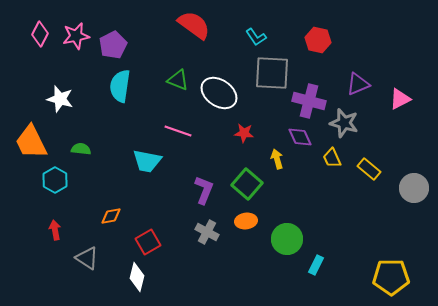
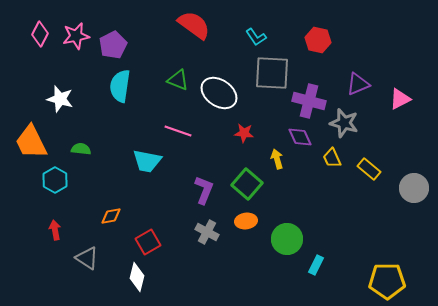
yellow pentagon: moved 4 px left, 4 px down
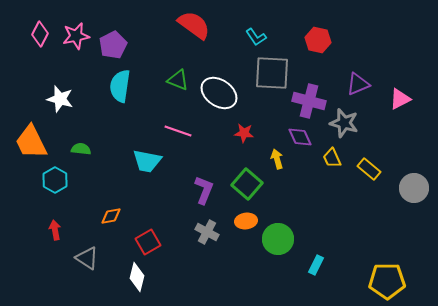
green circle: moved 9 px left
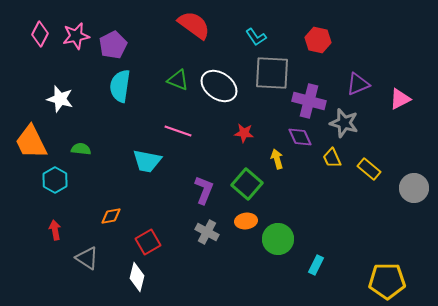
white ellipse: moved 7 px up
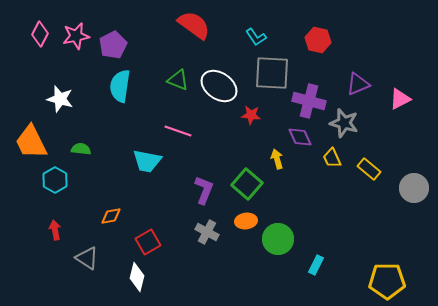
red star: moved 7 px right, 18 px up
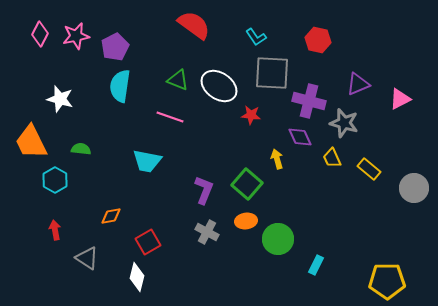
purple pentagon: moved 2 px right, 2 px down
pink line: moved 8 px left, 14 px up
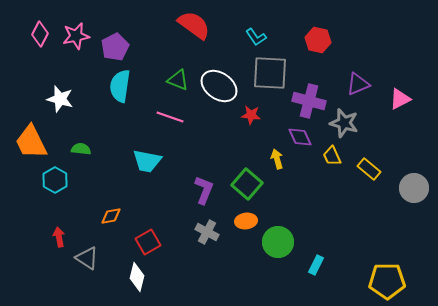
gray square: moved 2 px left
yellow trapezoid: moved 2 px up
red arrow: moved 4 px right, 7 px down
green circle: moved 3 px down
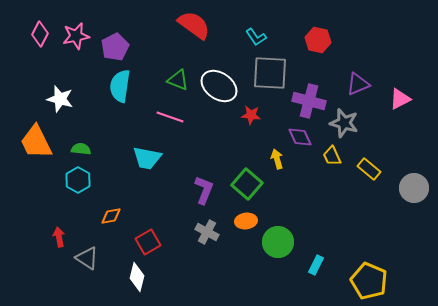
orange trapezoid: moved 5 px right
cyan trapezoid: moved 3 px up
cyan hexagon: moved 23 px right
yellow pentagon: moved 18 px left; rotated 24 degrees clockwise
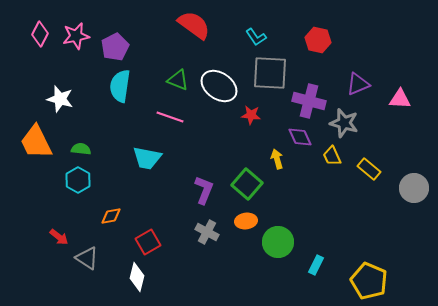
pink triangle: rotated 30 degrees clockwise
red arrow: rotated 138 degrees clockwise
